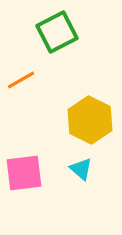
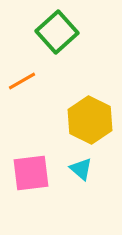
green square: rotated 15 degrees counterclockwise
orange line: moved 1 px right, 1 px down
pink square: moved 7 px right
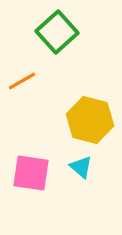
yellow hexagon: rotated 12 degrees counterclockwise
cyan triangle: moved 2 px up
pink square: rotated 15 degrees clockwise
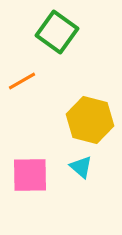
green square: rotated 12 degrees counterclockwise
pink square: moved 1 px left, 2 px down; rotated 9 degrees counterclockwise
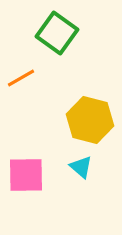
green square: moved 1 px down
orange line: moved 1 px left, 3 px up
pink square: moved 4 px left
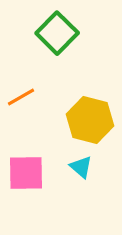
green square: rotated 9 degrees clockwise
orange line: moved 19 px down
pink square: moved 2 px up
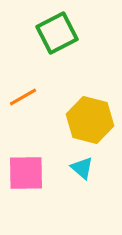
green square: rotated 18 degrees clockwise
orange line: moved 2 px right
cyan triangle: moved 1 px right, 1 px down
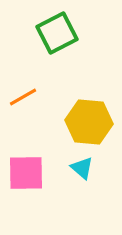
yellow hexagon: moved 1 px left, 2 px down; rotated 9 degrees counterclockwise
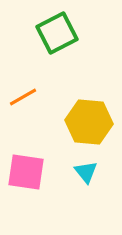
cyan triangle: moved 4 px right, 4 px down; rotated 10 degrees clockwise
pink square: moved 1 px up; rotated 9 degrees clockwise
